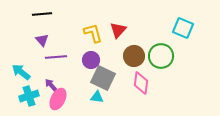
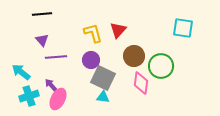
cyan square: rotated 15 degrees counterclockwise
green circle: moved 10 px down
cyan triangle: moved 6 px right
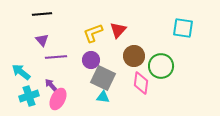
yellow L-shape: rotated 95 degrees counterclockwise
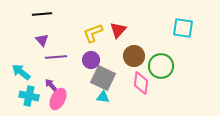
cyan cross: rotated 30 degrees clockwise
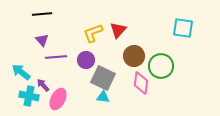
purple circle: moved 5 px left
purple arrow: moved 8 px left
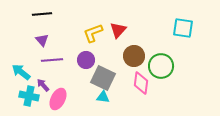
purple line: moved 4 px left, 3 px down
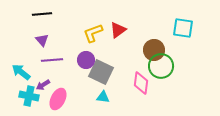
red triangle: rotated 12 degrees clockwise
brown circle: moved 20 px right, 6 px up
gray square: moved 2 px left, 6 px up
purple arrow: rotated 80 degrees counterclockwise
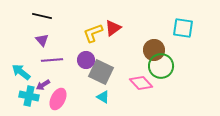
black line: moved 2 px down; rotated 18 degrees clockwise
red triangle: moved 5 px left, 2 px up
pink diamond: rotated 50 degrees counterclockwise
cyan triangle: rotated 24 degrees clockwise
